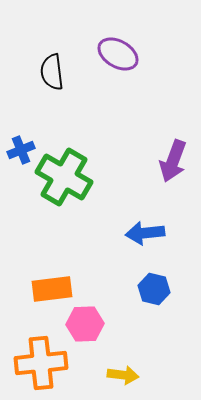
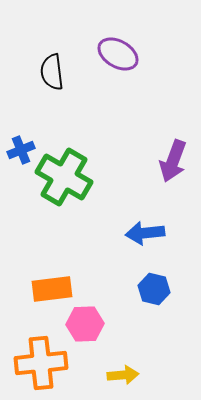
yellow arrow: rotated 12 degrees counterclockwise
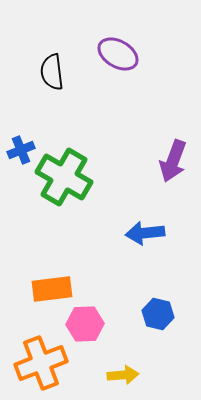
blue hexagon: moved 4 px right, 25 px down
orange cross: rotated 15 degrees counterclockwise
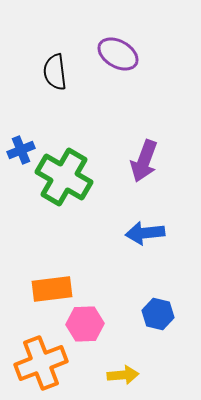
black semicircle: moved 3 px right
purple arrow: moved 29 px left
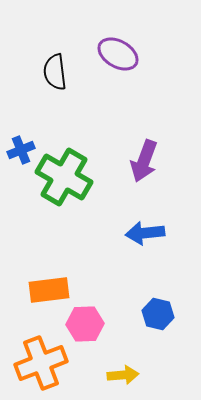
orange rectangle: moved 3 px left, 1 px down
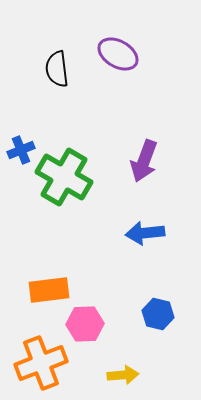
black semicircle: moved 2 px right, 3 px up
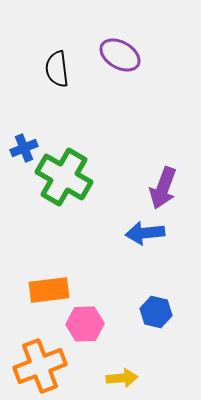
purple ellipse: moved 2 px right, 1 px down
blue cross: moved 3 px right, 2 px up
purple arrow: moved 19 px right, 27 px down
blue hexagon: moved 2 px left, 2 px up
orange cross: moved 1 px left, 3 px down
yellow arrow: moved 1 px left, 3 px down
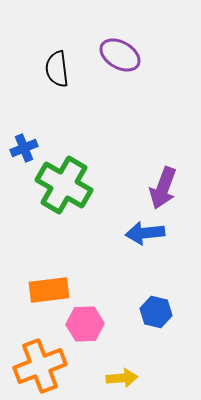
green cross: moved 8 px down
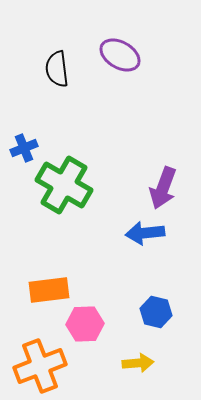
yellow arrow: moved 16 px right, 15 px up
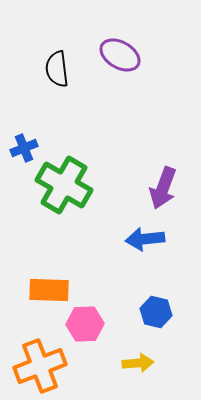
blue arrow: moved 6 px down
orange rectangle: rotated 9 degrees clockwise
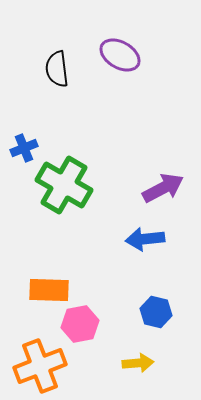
purple arrow: rotated 138 degrees counterclockwise
pink hexagon: moved 5 px left; rotated 9 degrees counterclockwise
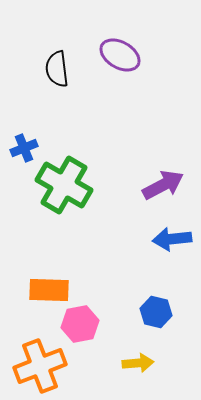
purple arrow: moved 3 px up
blue arrow: moved 27 px right
